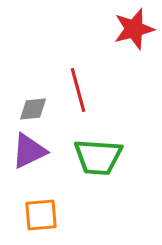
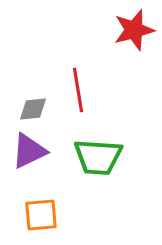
red star: moved 1 px down
red line: rotated 6 degrees clockwise
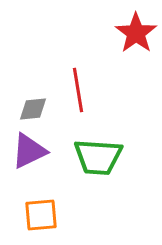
red star: moved 2 px right, 3 px down; rotated 21 degrees counterclockwise
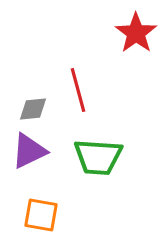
red line: rotated 6 degrees counterclockwise
orange square: rotated 15 degrees clockwise
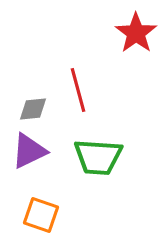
orange square: rotated 9 degrees clockwise
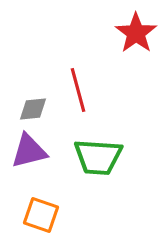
purple triangle: rotated 12 degrees clockwise
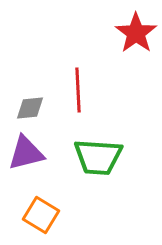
red line: rotated 12 degrees clockwise
gray diamond: moved 3 px left, 1 px up
purple triangle: moved 3 px left, 2 px down
orange square: rotated 12 degrees clockwise
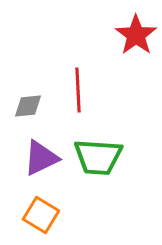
red star: moved 2 px down
gray diamond: moved 2 px left, 2 px up
purple triangle: moved 15 px right, 5 px down; rotated 12 degrees counterclockwise
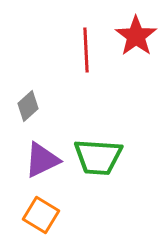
red star: moved 1 px down
red line: moved 8 px right, 40 px up
gray diamond: rotated 36 degrees counterclockwise
purple triangle: moved 1 px right, 2 px down
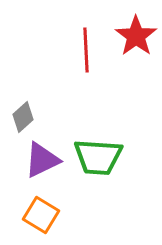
gray diamond: moved 5 px left, 11 px down
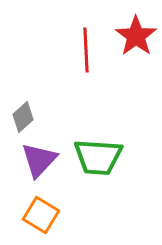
purple triangle: moved 3 px left; rotated 21 degrees counterclockwise
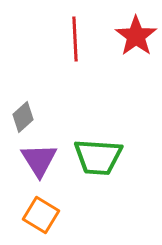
red line: moved 11 px left, 11 px up
purple triangle: rotated 15 degrees counterclockwise
